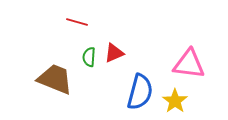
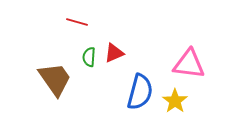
brown trapezoid: rotated 33 degrees clockwise
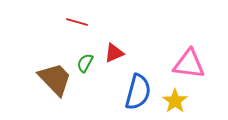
green semicircle: moved 4 px left, 6 px down; rotated 24 degrees clockwise
brown trapezoid: rotated 9 degrees counterclockwise
blue semicircle: moved 2 px left
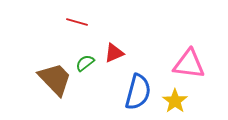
green semicircle: rotated 24 degrees clockwise
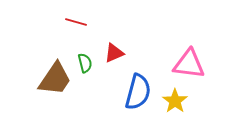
red line: moved 1 px left
green semicircle: rotated 114 degrees clockwise
brown trapezoid: rotated 78 degrees clockwise
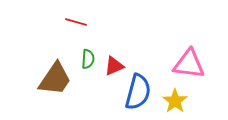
red triangle: moved 13 px down
green semicircle: moved 3 px right, 4 px up; rotated 18 degrees clockwise
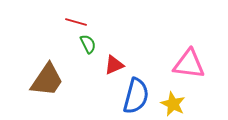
green semicircle: moved 15 px up; rotated 30 degrees counterclockwise
red triangle: moved 1 px up
brown trapezoid: moved 8 px left, 1 px down
blue semicircle: moved 2 px left, 4 px down
yellow star: moved 2 px left, 3 px down; rotated 10 degrees counterclockwise
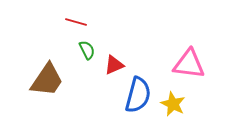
green semicircle: moved 1 px left, 6 px down
blue semicircle: moved 2 px right, 1 px up
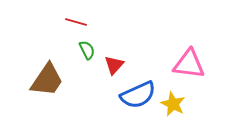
red triangle: rotated 25 degrees counterclockwise
blue semicircle: rotated 51 degrees clockwise
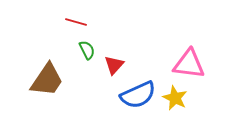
yellow star: moved 2 px right, 6 px up
